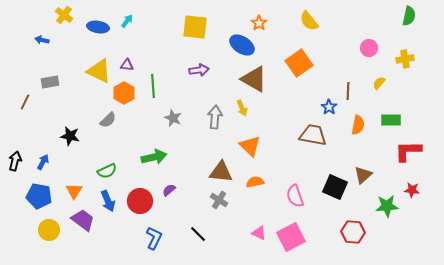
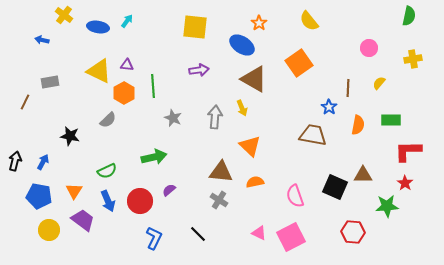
yellow cross at (405, 59): moved 8 px right
brown line at (348, 91): moved 3 px up
brown triangle at (363, 175): rotated 42 degrees clockwise
red star at (412, 190): moved 7 px left, 7 px up; rotated 28 degrees clockwise
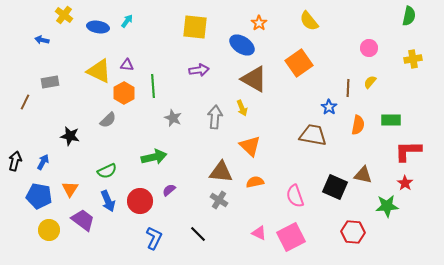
yellow semicircle at (379, 83): moved 9 px left, 1 px up
brown triangle at (363, 175): rotated 12 degrees clockwise
orange triangle at (74, 191): moved 4 px left, 2 px up
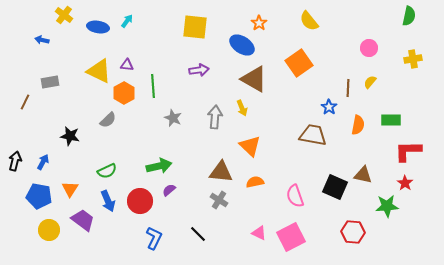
green arrow at (154, 157): moved 5 px right, 9 px down
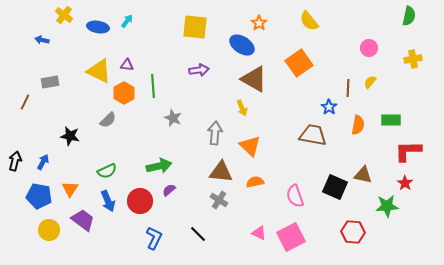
gray arrow at (215, 117): moved 16 px down
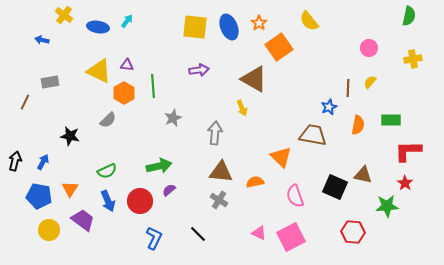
blue ellipse at (242, 45): moved 13 px left, 18 px up; rotated 35 degrees clockwise
orange square at (299, 63): moved 20 px left, 16 px up
blue star at (329, 107): rotated 14 degrees clockwise
gray star at (173, 118): rotated 24 degrees clockwise
orange triangle at (250, 146): moved 31 px right, 11 px down
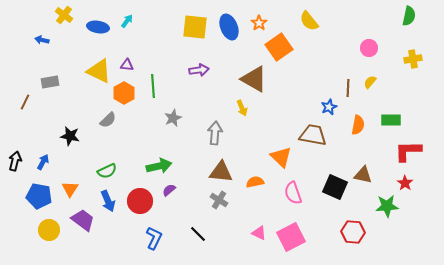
pink semicircle at (295, 196): moved 2 px left, 3 px up
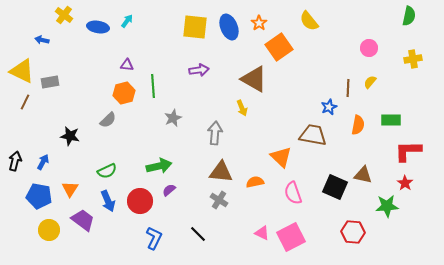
yellow triangle at (99, 71): moved 77 px left
orange hexagon at (124, 93): rotated 15 degrees clockwise
pink triangle at (259, 233): moved 3 px right
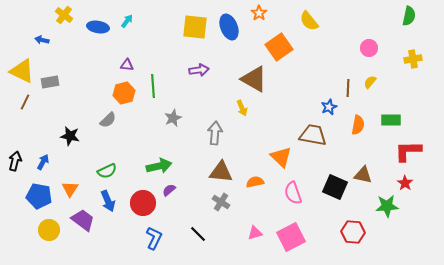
orange star at (259, 23): moved 10 px up
gray cross at (219, 200): moved 2 px right, 2 px down
red circle at (140, 201): moved 3 px right, 2 px down
pink triangle at (262, 233): moved 7 px left; rotated 42 degrees counterclockwise
